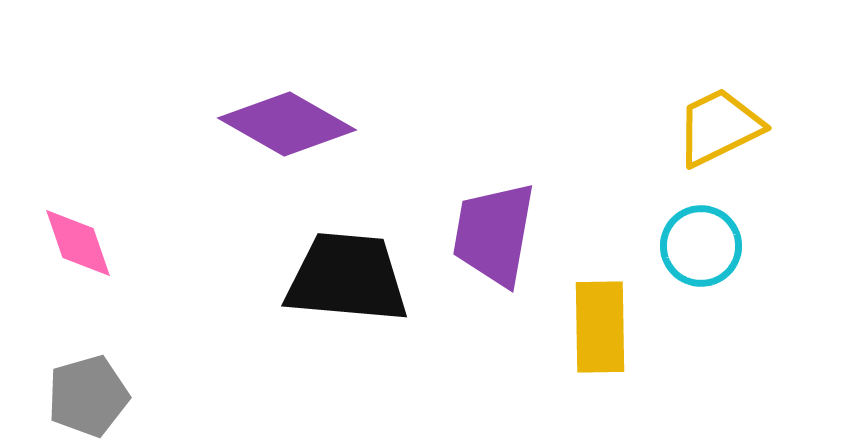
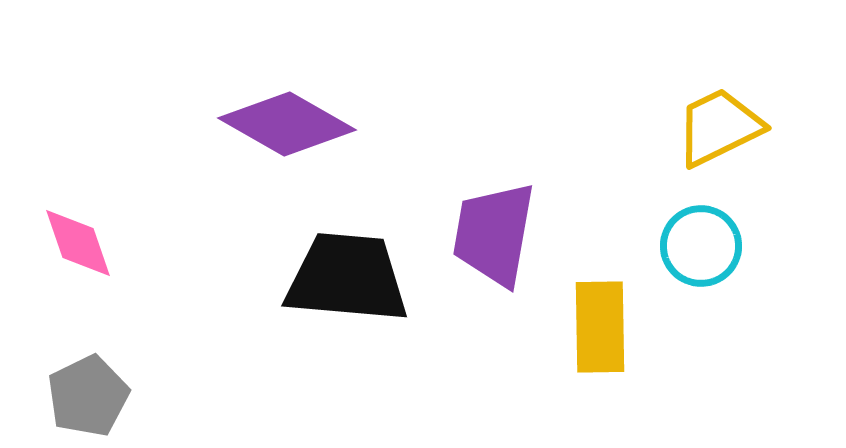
gray pentagon: rotated 10 degrees counterclockwise
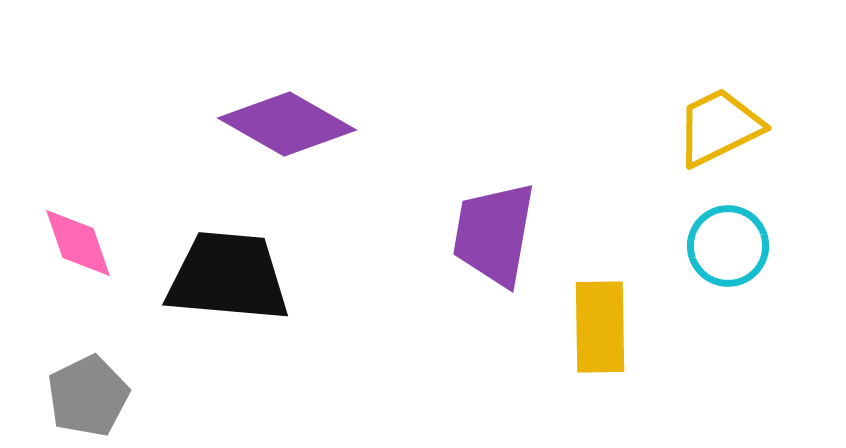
cyan circle: moved 27 px right
black trapezoid: moved 119 px left, 1 px up
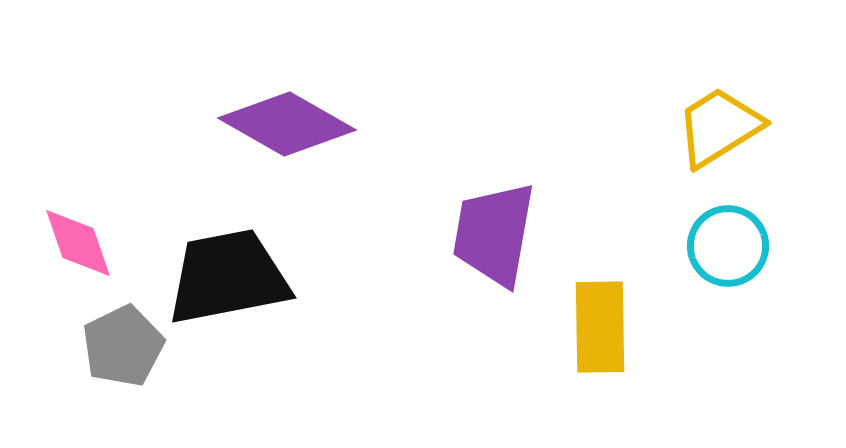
yellow trapezoid: rotated 6 degrees counterclockwise
black trapezoid: rotated 16 degrees counterclockwise
gray pentagon: moved 35 px right, 50 px up
